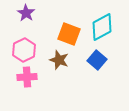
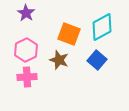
pink hexagon: moved 2 px right
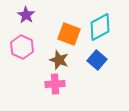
purple star: moved 2 px down
cyan diamond: moved 2 px left
pink hexagon: moved 4 px left, 3 px up; rotated 10 degrees counterclockwise
pink cross: moved 28 px right, 7 px down
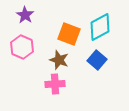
purple star: moved 1 px left
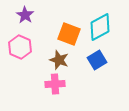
pink hexagon: moved 2 px left
blue square: rotated 18 degrees clockwise
